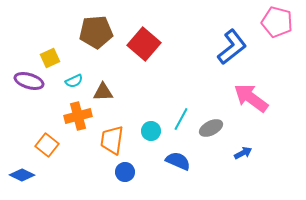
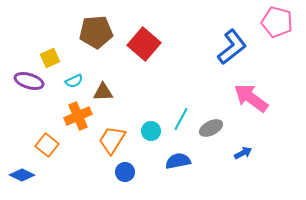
orange cross: rotated 8 degrees counterclockwise
orange trapezoid: rotated 24 degrees clockwise
blue semicircle: rotated 35 degrees counterclockwise
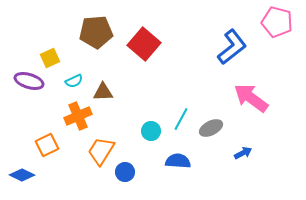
orange trapezoid: moved 11 px left, 11 px down
orange square: rotated 25 degrees clockwise
blue semicircle: rotated 15 degrees clockwise
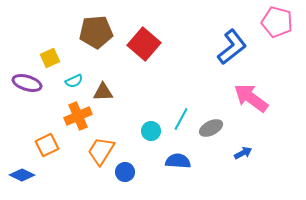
purple ellipse: moved 2 px left, 2 px down
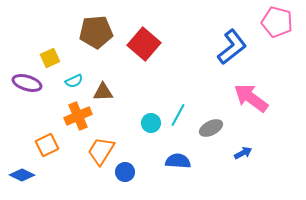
cyan line: moved 3 px left, 4 px up
cyan circle: moved 8 px up
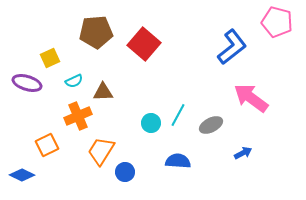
gray ellipse: moved 3 px up
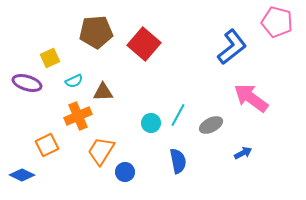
blue semicircle: rotated 75 degrees clockwise
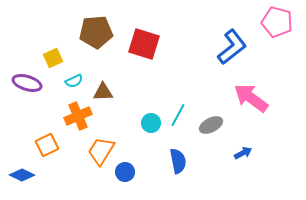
red square: rotated 24 degrees counterclockwise
yellow square: moved 3 px right
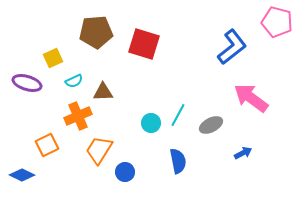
orange trapezoid: moved 2 px left, 1 px up
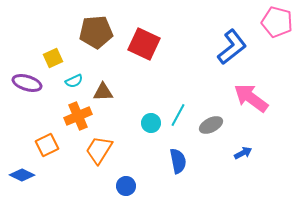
red square: rotated 8 degrees clockwise
blue circle: moved 1 px right, 14 px down
